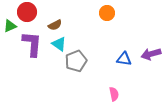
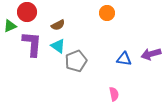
brown semicircle: moved 3 px right
cyan triangle: moved 1 px left, 2 px down
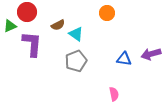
cyan triangle: moved 18 px right, 12 px up
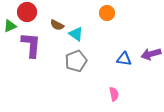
brown semicircle: moved 1 px left; rotated 56 degrees clockwise
purple L-shape: moved 1 px left, 1 px down
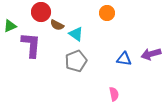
red circle: moved 14 px right
